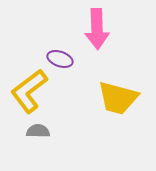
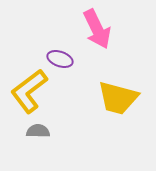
pink arrow: rotated 24 degrees counterclockwise
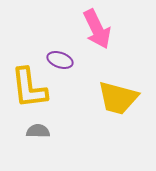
purple ellipse: moved 1 px down
yellow L-shape: moved 3 px up; rotated 60 degrees counterclockwise
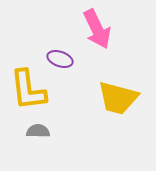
purple ellipse: moved 1 px up
yellow L-shape: moved 1 px left, 2 px down
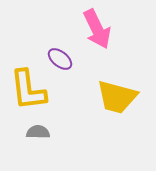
purple ellipse: rotated 20 degrees clockwise
yellow trapezoid: moved 1 px left, 1 px up
gray semicircle: moved 1 px down
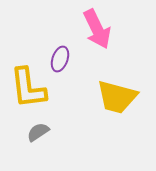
purple ellipse: rotated 70 degrees clockwise
yellow L-shape: moved 2 px up
gray semicircle: rotated 35 degrees counterclockwise
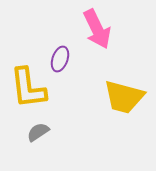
yellow trapezoid: moved 7 px right
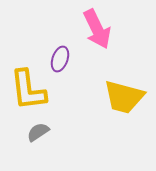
yellow L-shape: moved 2 px down
